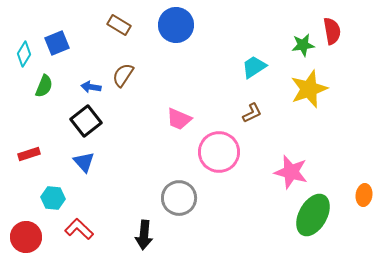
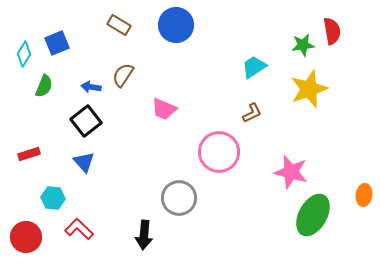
pink trapezoid: moved 15 px left, 10 px up
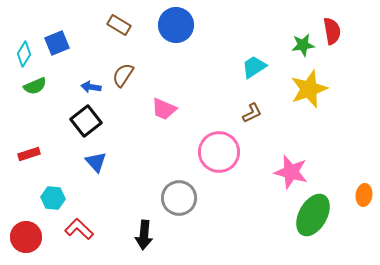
green semicircle: moved 9 px left; rotated 45 degrees clockwise
blue triangle: moved 12 px right
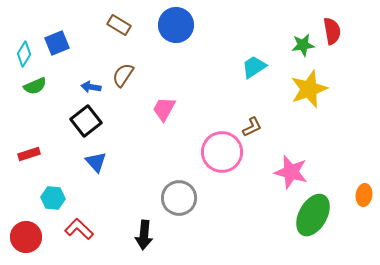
pink trapezoid: rotated 96 degrees clockwise
brown L-shape: moved 14 px down
pink circle: moved 3 px right
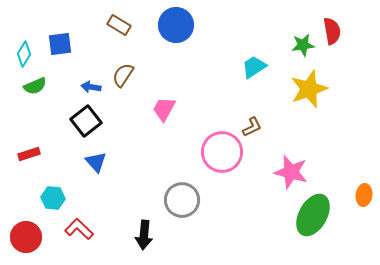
blue square: moved 3 px right, 1 px down; rotated 15 degrees clockwise
gray circle: moved 3 px right, 2 px down
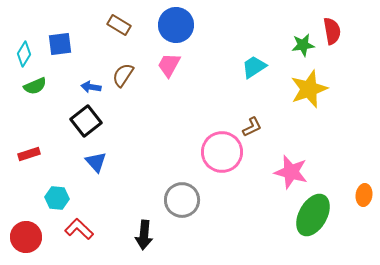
pink trapezoid: moved 5 px right, 44 px up
cyan hexagon: moved 4 px right
